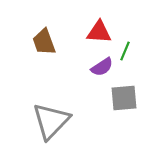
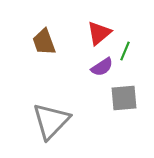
red triangle: moved 1 px down; rotated 44 degrees counterclockwise
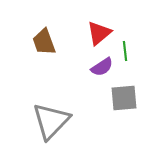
green line: rotated 30 degrees counterclockwise
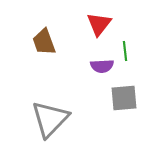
red triangle: moved 9 px up; rotated 12 degrees counterclockwise
purple semicircle: moved 1 px up; rotated 30 degrees clockwise
gray triangle: moved 1 px left, 2 px up
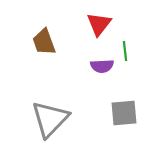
gray square: moved 15 px down
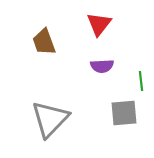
green line: moved 16 px right, 30 px down
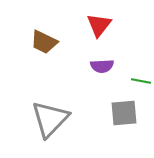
red triangle: moved 1 px down
brown trapezoid: rotated 44 degrees counterclockwise
green line: rotated 72 degrees counterclockwise
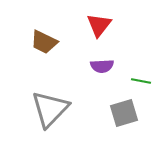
gray square: rotated 12 degrees counterclockwise
gray triangle: moved 10 px up
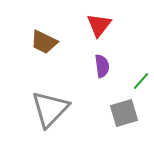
purple semicircle: rotated 95 degrees counterclockwise
green line: rotated 60 degrees counterclockwise
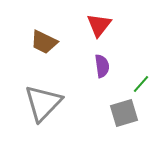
green line: moved 3 px down
gray triangle: moved 7 px left, 6 px up
